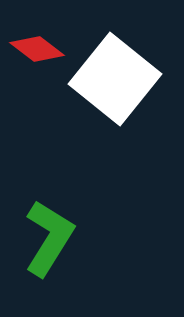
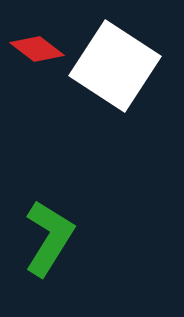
white square: moved 13 px up; rotated 6 degrees counterclockwise
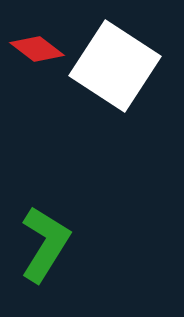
green L-shape: moved 4 px left, 6 px down
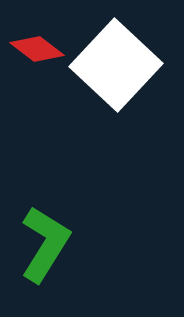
white square: moved 1 px right, 1 px up; rotated 10 degrees clockwise
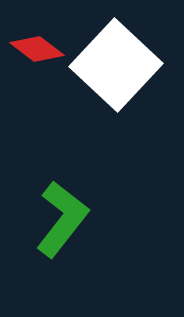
green L-shape: moved 17 px right, 25 px up; rotated 6 degrees clockwise
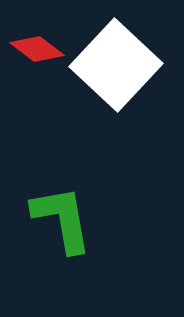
green L-shape: rotated 48 degrees counterclockwise
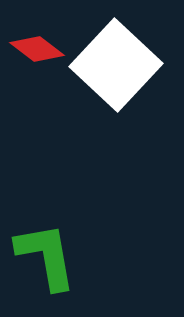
green L-shape: moved 16 px left, 37 px down
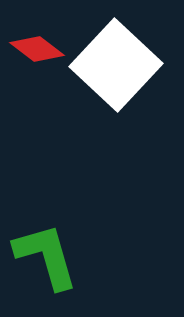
green L-shape: rotated 6 degrees counterclockwise
